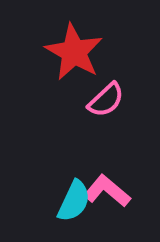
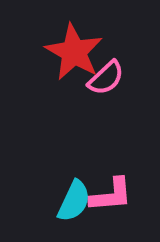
pink semicircle: moved 22 px up
pink L-shape: moved 4 px right, 4 px down; rotated 135 degrees clockwise
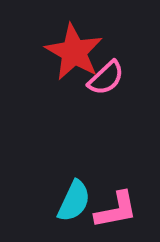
pink L-shape: moved 5 px right, 15 px down; rotated 6 degrees counterclockwise
